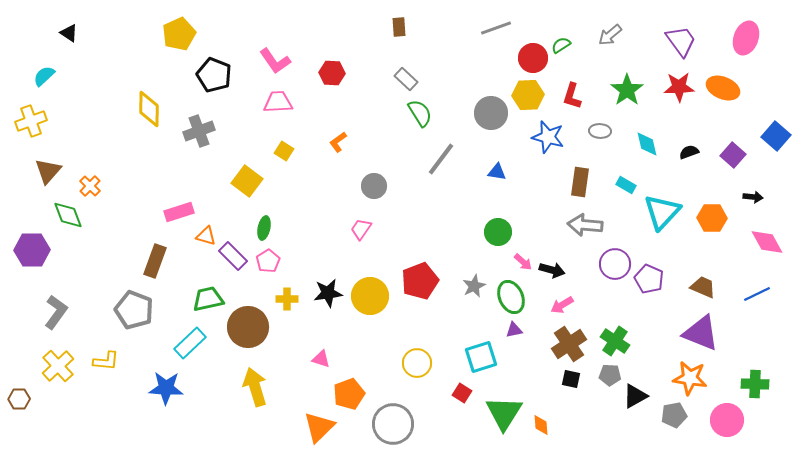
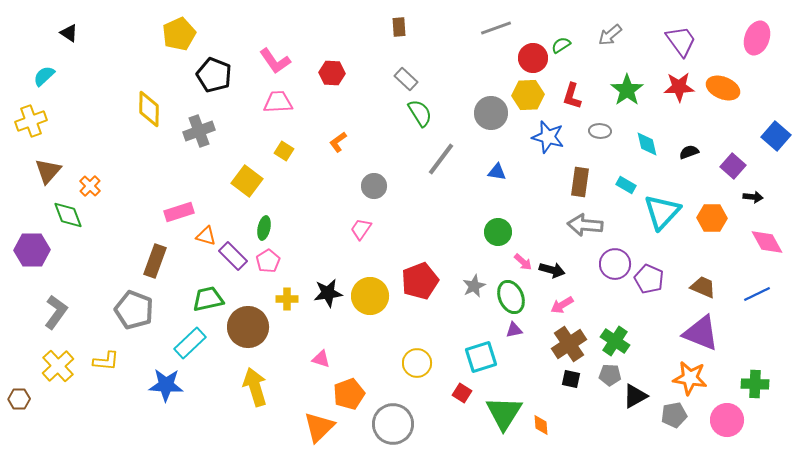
pink ellipse at (746, 38): moved 11 px right
purple square at (733, 155): moved 11 px down
blue star at (166, 388): moved 3 px up
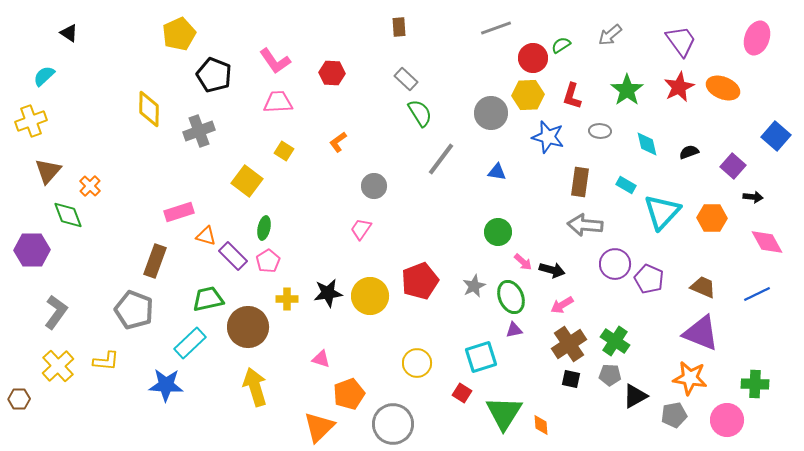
red star at (679, 87): rotated 24 degrees counterclockwise
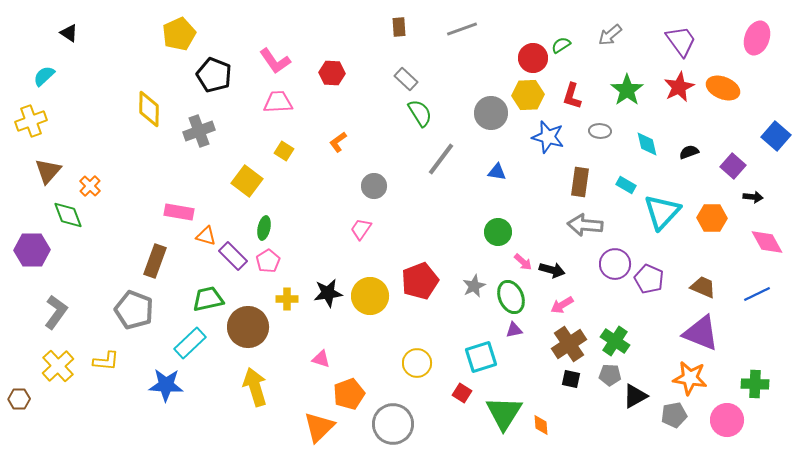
gray line at (496, 28): moved 34 px left, 1 px down
pink rectangle at (179, 212): rotated 28 degrees clockwise
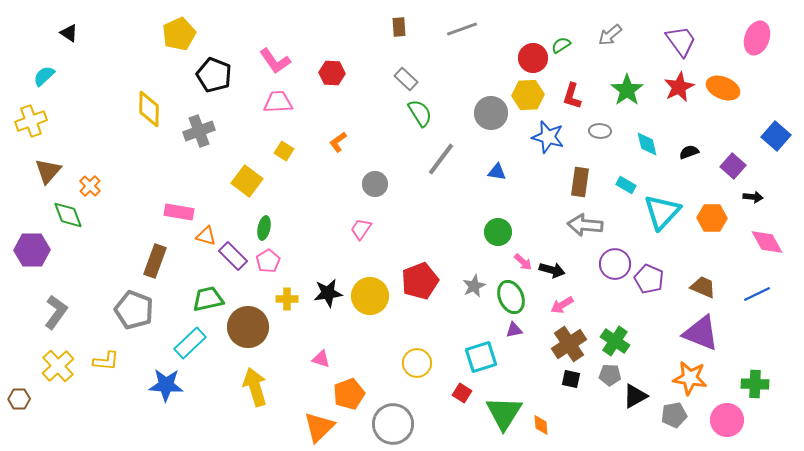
gray circle at (374, 186): moved 1 px right, 2 px up
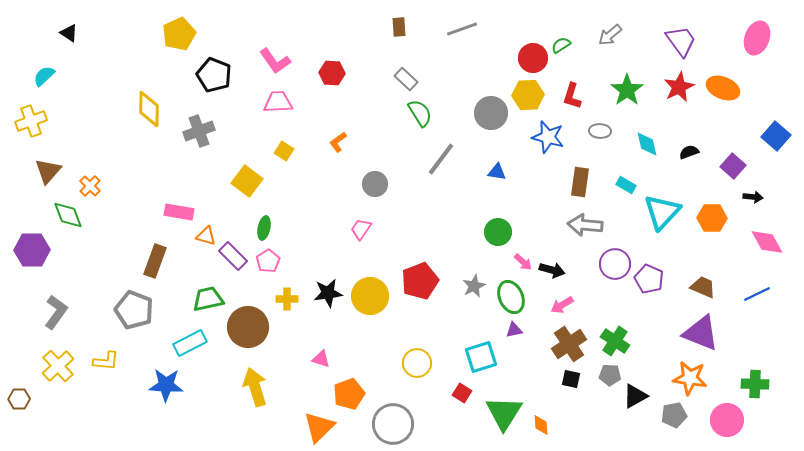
cyan rectangle at (190, 343): rotated 16 degrees clockwise
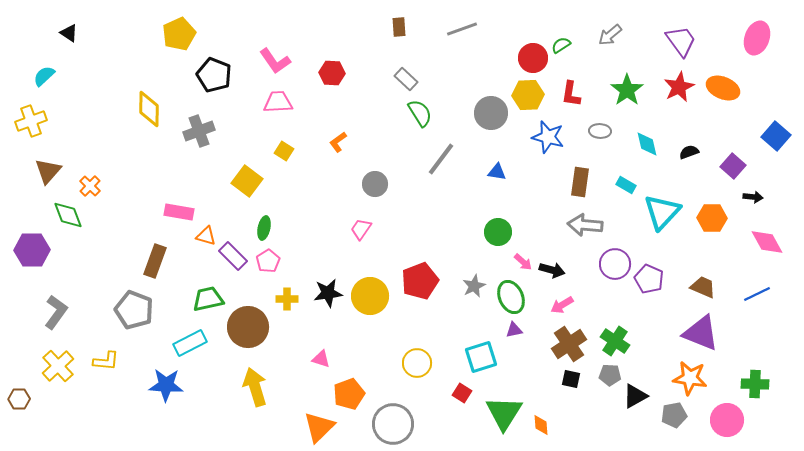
red L-shape at (572, 96): moved 1 px left, 2 px up; rotated 8 degrees counterclockwise
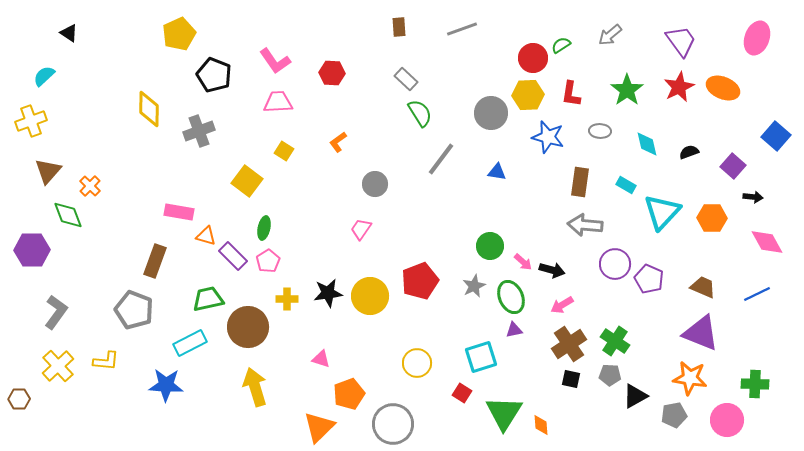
green circle at (498, 232): moved 8 px left, 14 px down
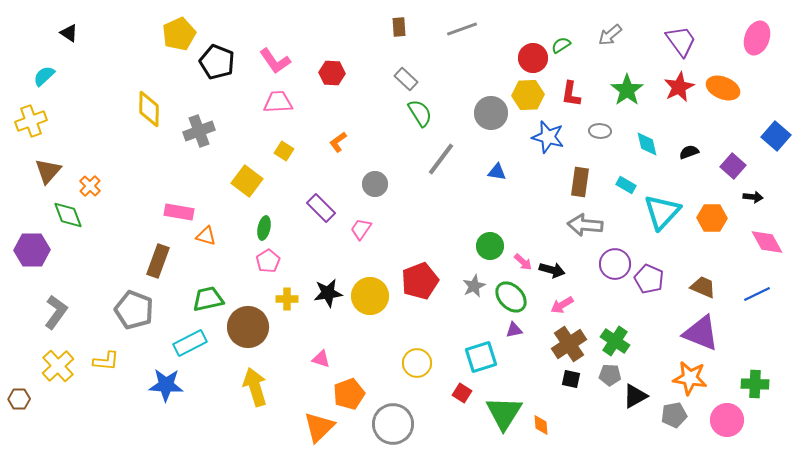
black pentagon at (214, 75): moved 3 px right, 13 px up
purple rectangle at (233, 256): moved 88 px right, 48 px up
brown rectangle at (155, 261): moved 3 px right
green ellipse at (511, 297): rotated 20 degrees counterclockwise
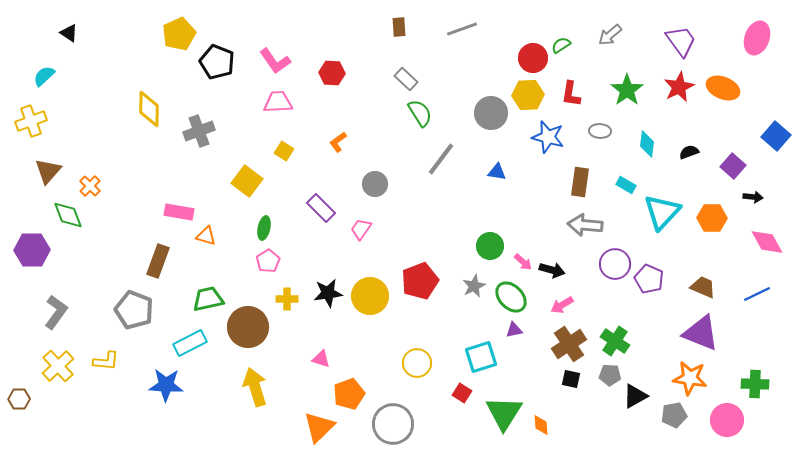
cyan diamond at (647, 144): rotated 20 degrees clockwise
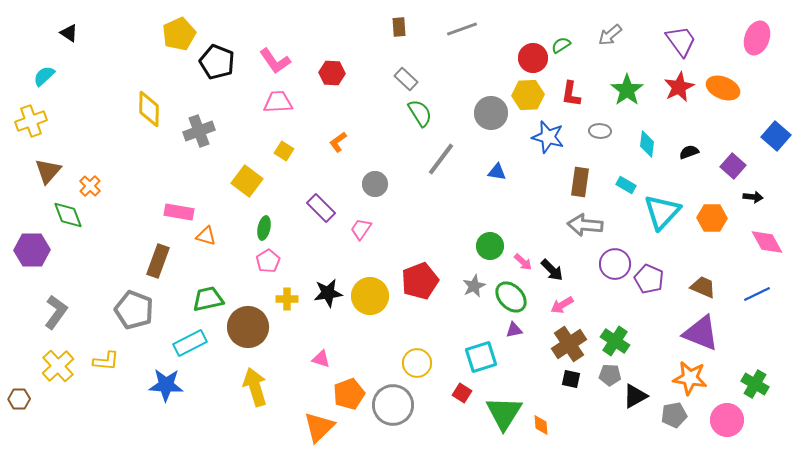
black arrow at (552, 270): rotated 30 degrees clockwise
green cross at (755, 384): rotated 28 degrees clockwise
gray circle at (393, 424): moved 19 px up
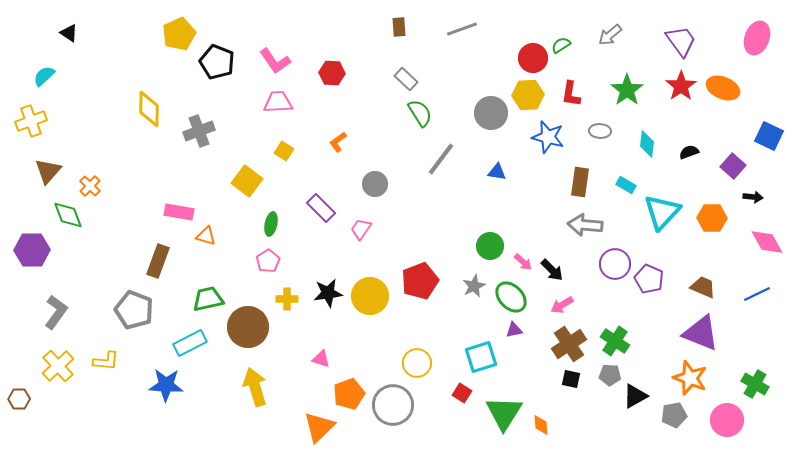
red star at (679, 87): moved 2 px right, 1 px up; rotated 8 degrees counterclockwise
blue square at (776, 136): moved 7 px left; rotated 16 degrees counterclockwise
green ellipse at (264, 228): moved 7 px right, 4 px up
orange star at (690, 378): rotated 12 degrees clockwise
